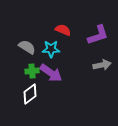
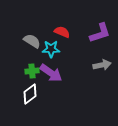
red semicircle: moved 1 px left, 2 px down
purple L-shape: moved 2 px right, 2 px up
gray semicircle: moved 5 px right, 6 px up
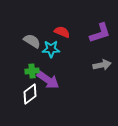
purple arrow: moved 3 px left, 7 px down
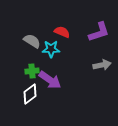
purple L-shape: moved 1 px left, 1 px up
purple arrow: moved 2 px right
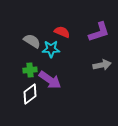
green cross: moved 2 px left, 1 px up
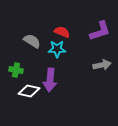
purple L-shape: moved 1 px right, 1 px up
cyan star: moved 6 px right
green cross: moved 14 px left; rotated 16 degrees clockwise
purple arrow: rotated 60 degrees clockwise
white diamond: moved 1 px left, 3 px up; rotated 50 degrees clockwise
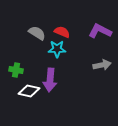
purple L-shape: rotated 135 degrees counterclockwise
gray semicircle: moved 5 px right, 8 px up
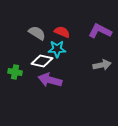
green cross: moved 1 px left, 2 px down
purple arrow: rotated 100 degrees clockwise
white diamond: moved 13 px right, 30 px up
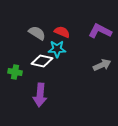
gray arrow: rotated 12 degrees counterclockwise
purple arrow: moved 10 px left, 15 px down; rotated 100 degrees counterclockwise
